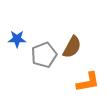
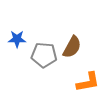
gray pentagon: rotated 25 degrees clockwise
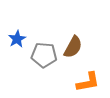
blue star: rotated 30 degrees counterclockwise
brown semicircle: moved 1 px right
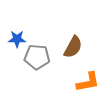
blue star: rotated 30 degrees clockwise
gray pentagon: moved 7 px left, 2 px down
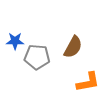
blue star: moved 2 px left, 2 px down
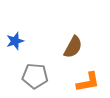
blue star: rotated 18 degrees counterclockwise
gray pentagon: moved 2 px left, 19 px down
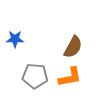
blue star: moved 2 px up; rotated 18 degrees clockwise
orange L-shape: moved 18 px left, 5 px up
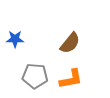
brown semicircle: moved 3 px left, 4 px up; rotated 10 degrees clockwise
orange L-shape: moved 1 px right, 2 px down
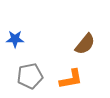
brown semicircle: moved 15 px right, 1 px down
gray pentagon: moved 5 px left; rotated 15 degrees counterclockwise
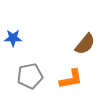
blue star: moved 2 px left, 1 px up
